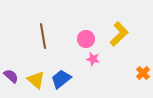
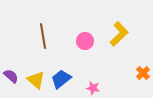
pink circle: moved 1 px left, 2 px down
pink star: moved 29 px down
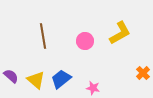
yellow L-shape: moved 1 px right, 1 px up; rotated 15 degrees clockwise
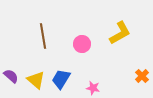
pink circle: moved 3 px left, 3 px down
orange cross: moved 1 px left, 3 px down
blue trapezoid: rotated 20 degrees counterclockwise
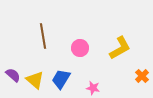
yellow L-shape: moved 15 px down
pink circle: moved 2 px left, 4 px down
purple semicircle: moved 2 px right, 1 px up
yellow triangle: moved 1 px left
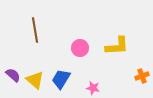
brown line: moved 8 px left, 6 px up
yellow L-shape: moved 3 px left, 2 px up; rotated 25 degrees clockwise
orange cross: rotated 24 degrees clockwise
